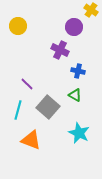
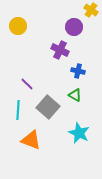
cyan line: rotated 12 degrees counterclockwise
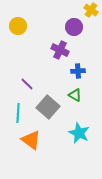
blue cross: rotated 16 degrees counterclockwise
cyan line: moved 3 px down
orange triangle: rotated 15 degrees clockwise
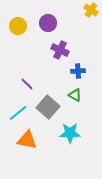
purple circle: moved 26 px left, 4 px up
cyan line: rotated 48 degrees clockwise
cyan star: moved 9 px left; rotated 25 degrees counterclockwise
orange triangle: moved 4 px left; rotated 25 degrees counterclockwise
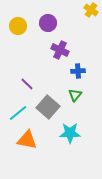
green triangle: rotated 40 degrees clockwise
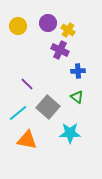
yellow cross: moved 23 px left, 20 px down
green triangle: moved 2 px right, 2 px down; rotated 32 degrees counterclockwise
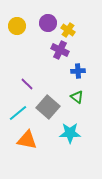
yellow circle: moved 1 px left
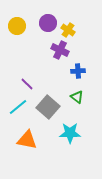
cyan line: moved 6 px up
